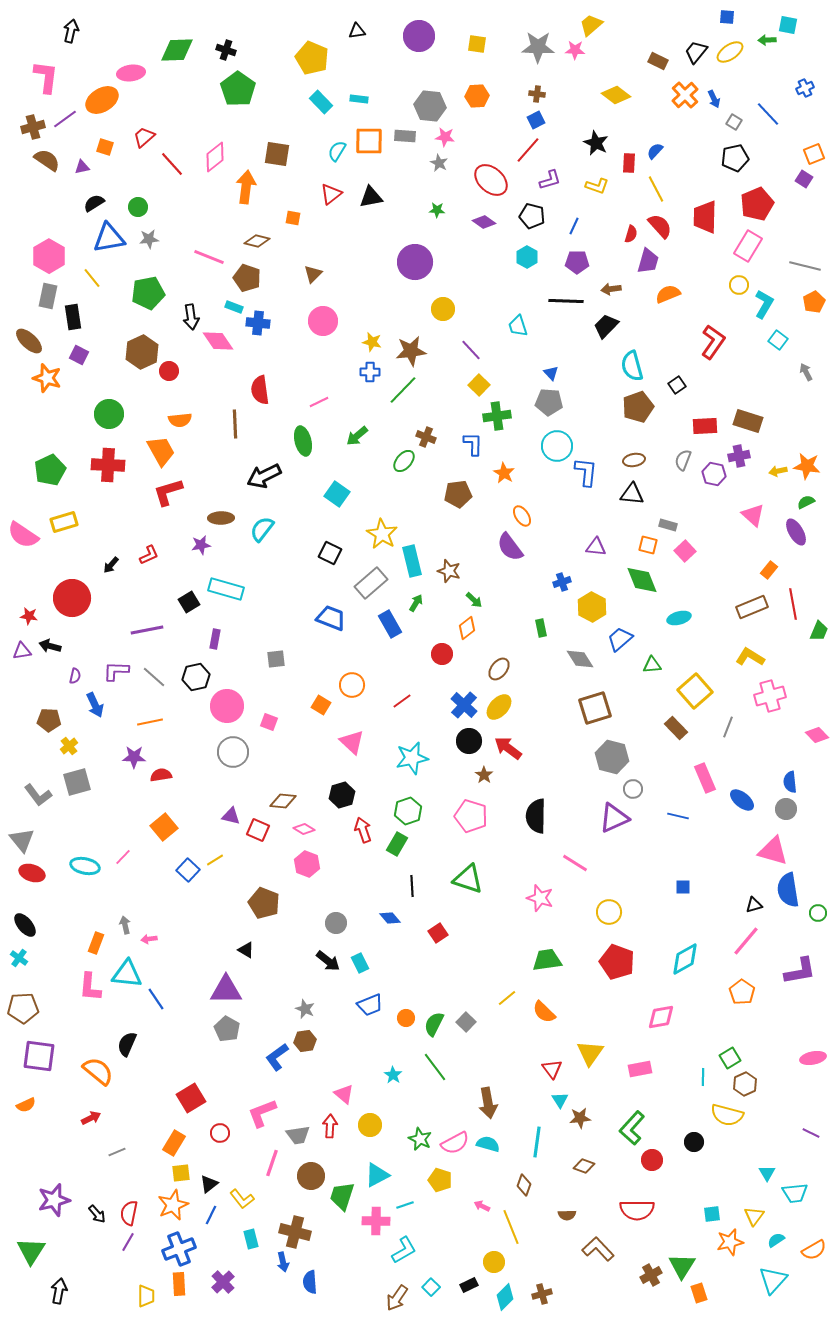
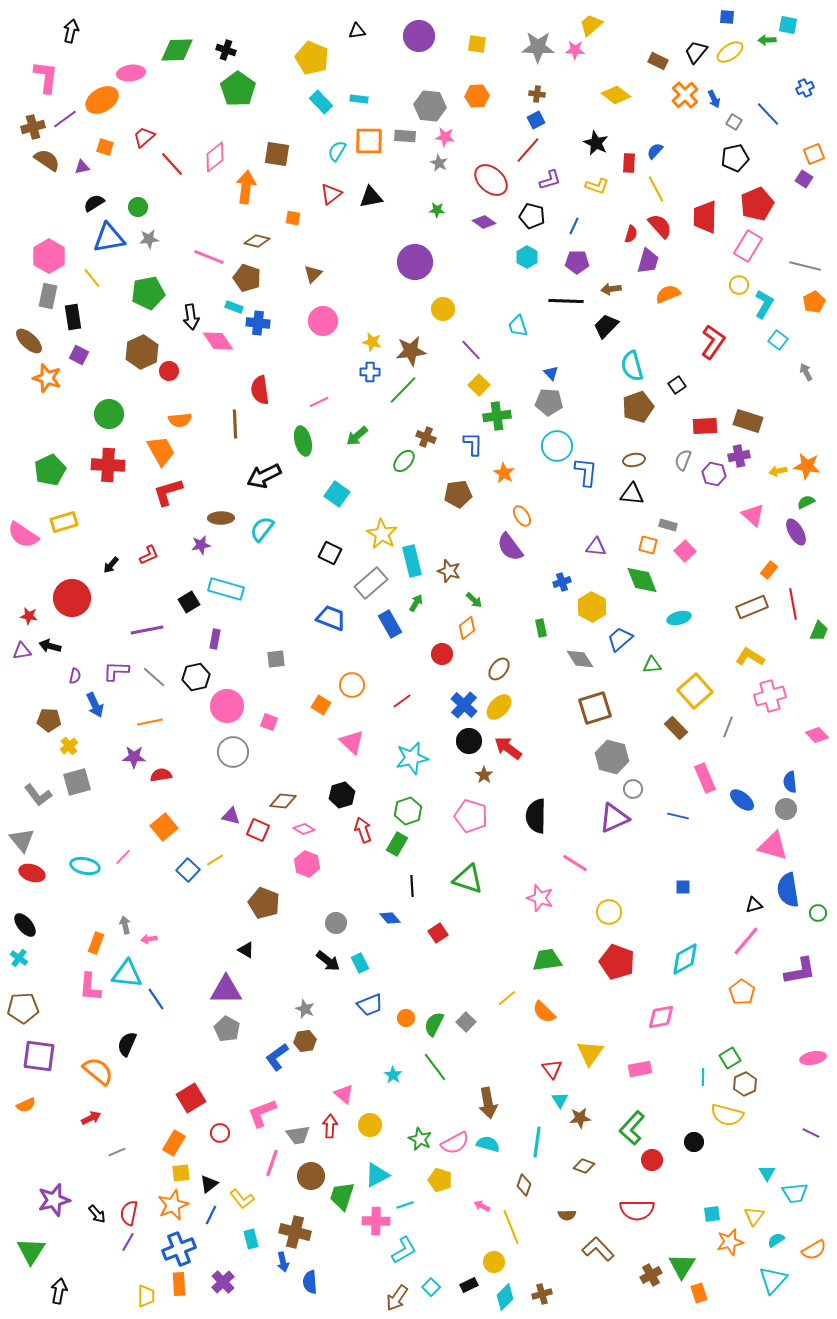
pink triangle at (773, 851): moved 5 px up
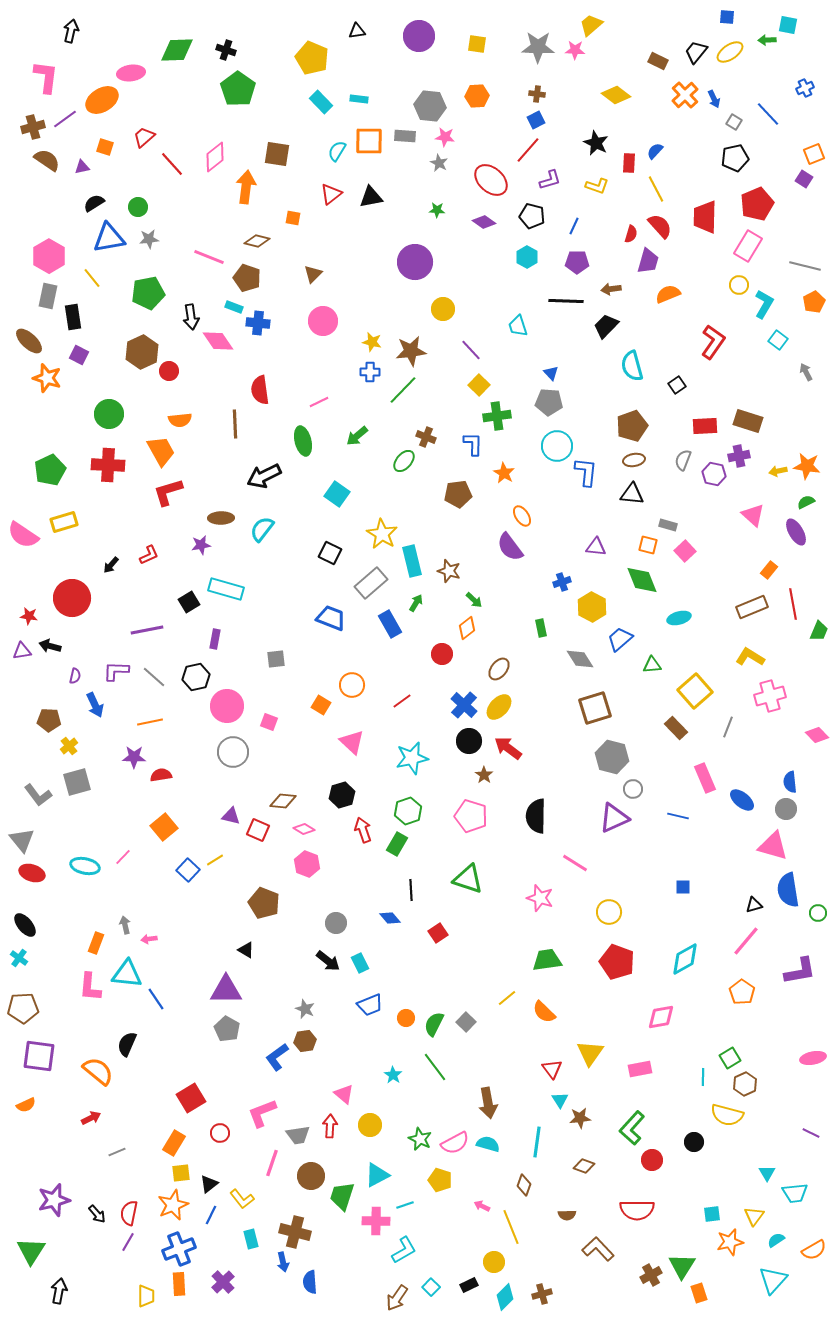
brown pentagon at (638, 407): moved 6 px left, 19 px down
black line at (412, 886): moved 1 px left, 4 px down
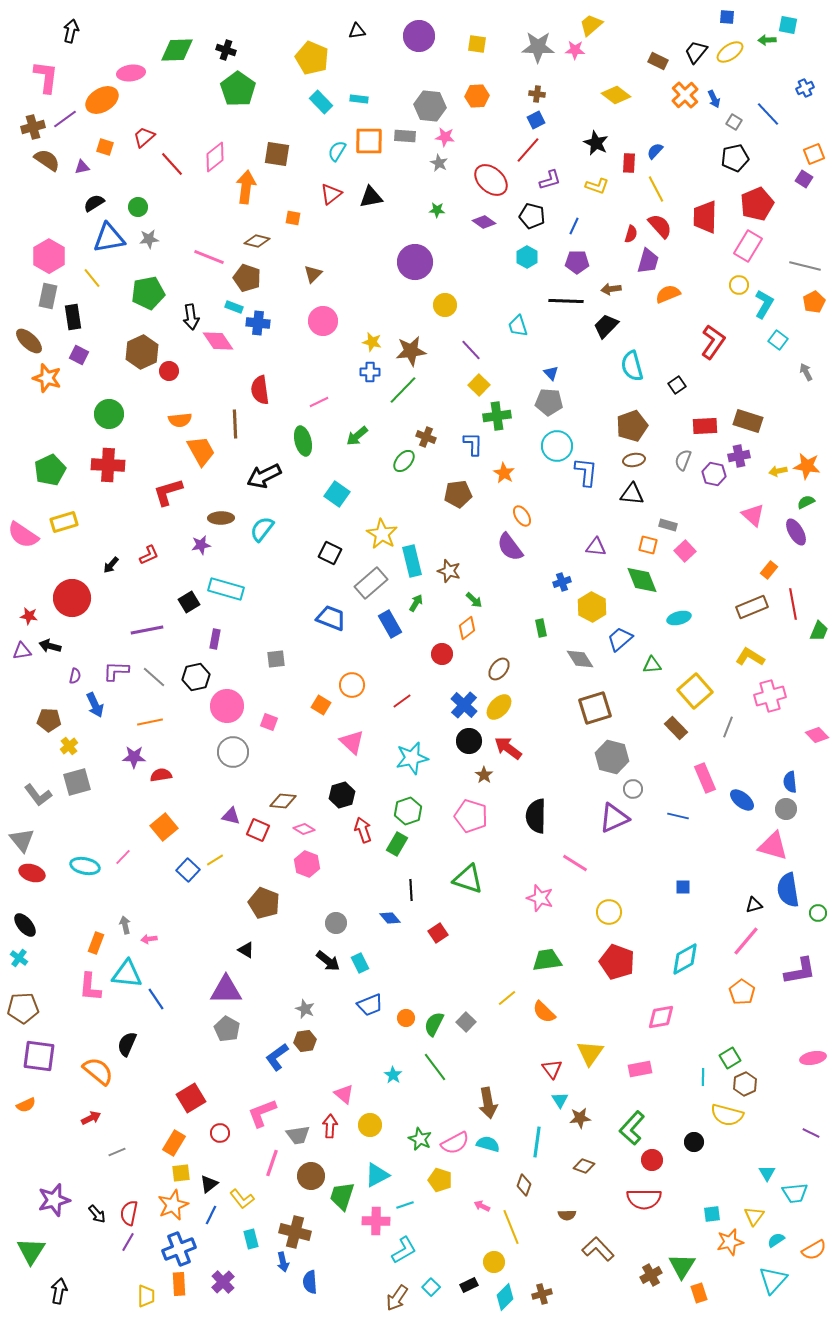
yellow circle at (443, 309): moved 2 px right, 4 px up
orange trapezoid at (161, 451): moved 40 px right
red semicircle at (637, 1210): moved 7 px right, 11 px up
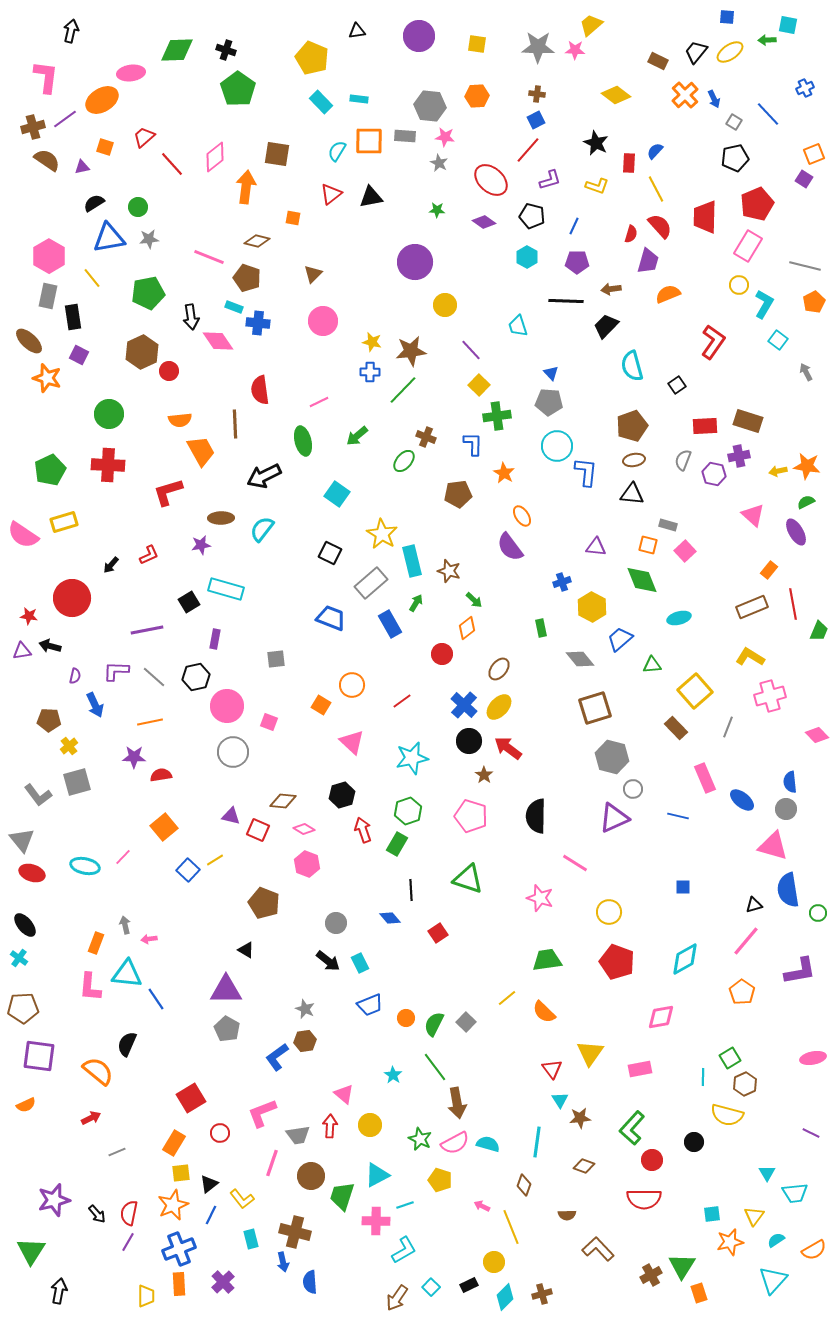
gray diamond at (580, 659): rotated 8 degrees counterclockwise
brown arrow at (488, 1103): moved 31 px left
